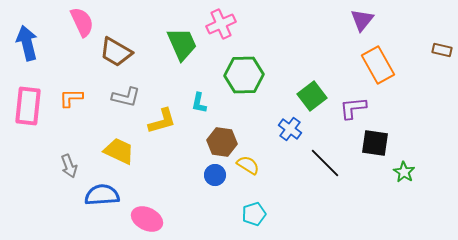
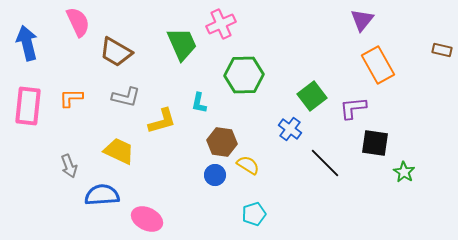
pink semicircle: moved 4 px left
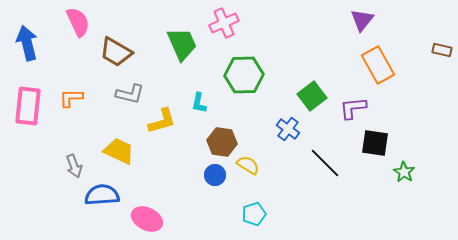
pink cross: moved 3 px right, 1 px up
gray L-shape: moved 4 px right, 3 px up
blue cross: moved 2 px left
gray arrow: moved 5 px right
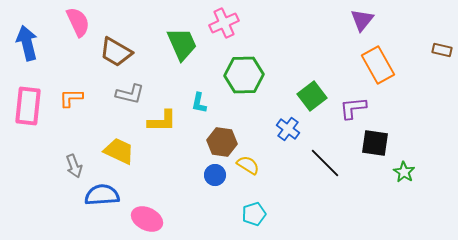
yellow L-shape: rotated 16 degrees clockwise
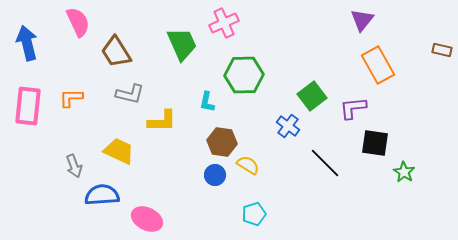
brown trapezoid: rotated 28 degrees clockwise
cyan L-shape: moved 8 px right, 1 px up
blue cross: moved 3 px up
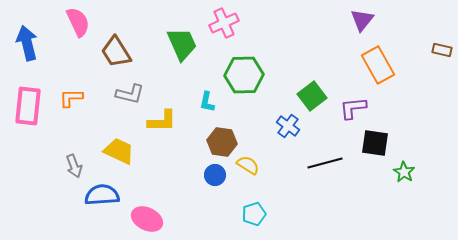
black line: rotated 60 degrees counterclockwise
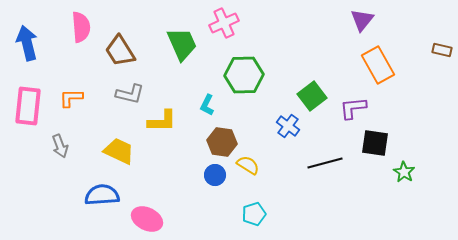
pink semicircle: moved 3 px right, 5 px down; rotated 20 degrees clockwise
brown trapezoid: moved 4 px right, 1 px up
cyan L-shape: moved 3 px down; rotated 15 degrees clockwise
gray arrow: moved 14 px left, 20 px up
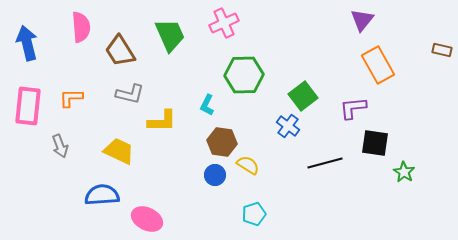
green trapezoid: moved 12 px left, 9 px up
green square: moved 9 px left
